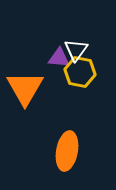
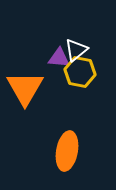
white triangle: rotated 15 degrees clockwise
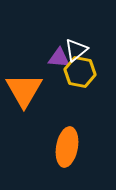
orange triangle: moved 1 px left, 2 px down
orange ellipse: moved 4 px up
